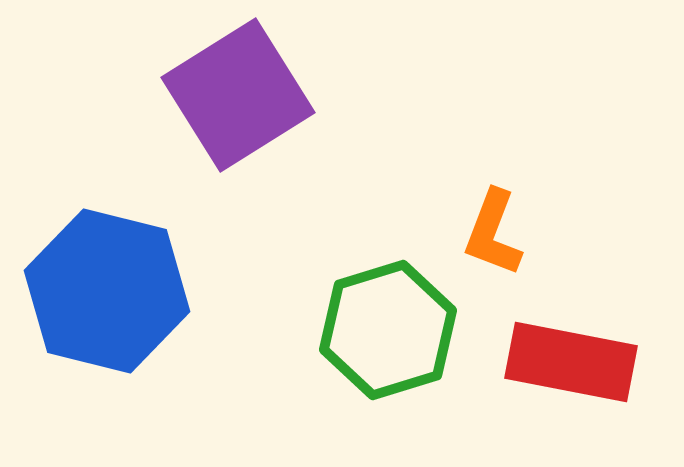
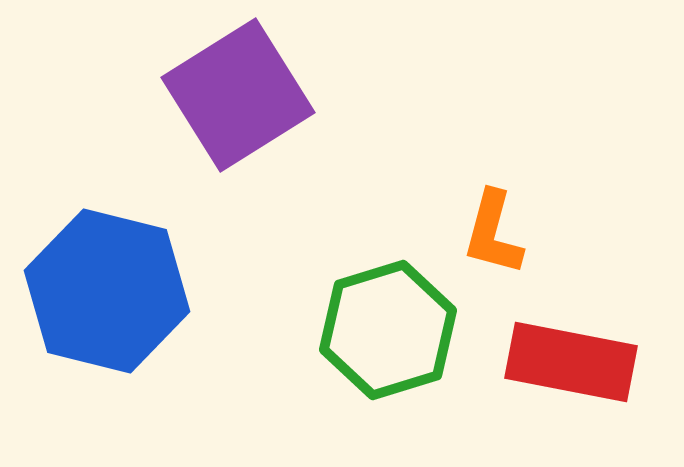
orange L-shape: rotated 6 degrees counterclockwise
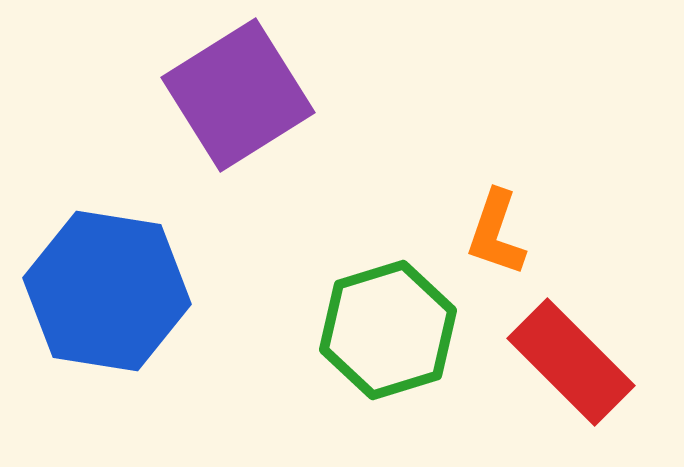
orange L-shape: moved 3 px right; rotated 4 degrees clockwise
blue hexagon: rotated 5 degrees counterclockwise
red rectangle: rotated 34 degrees clockwise
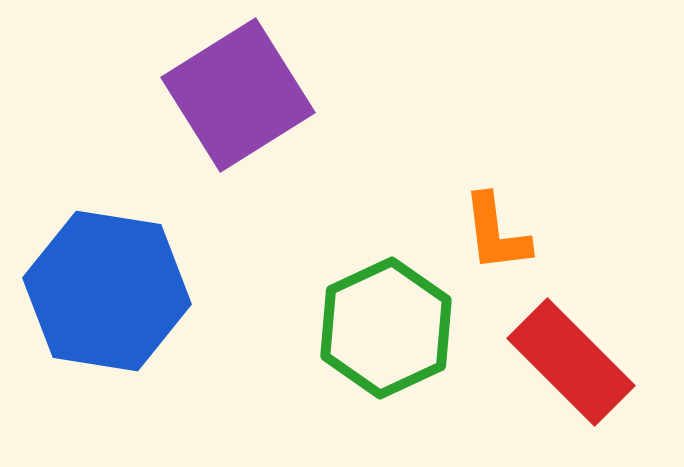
orange L-shape: rotated 26 degrees counterclockwise
green hexagon: moved 2 px left, 2 px up; rotated 8 degrees counterclockwise
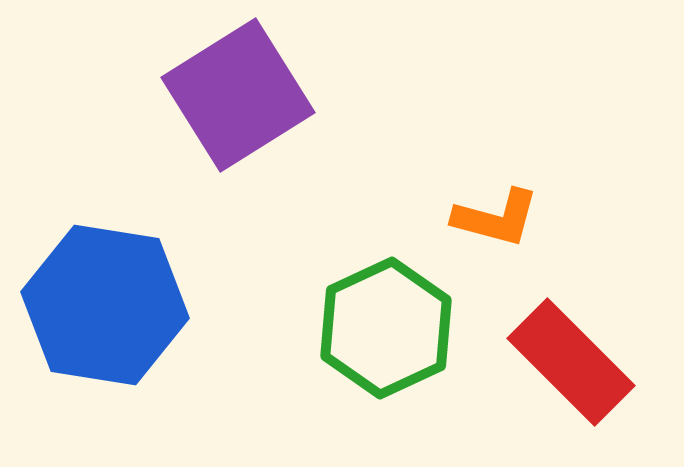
orange L-shape: moved 15 px up; rotated 68 degrees counterclockwise
blue hexagon: moved 2 px left, 14 px down
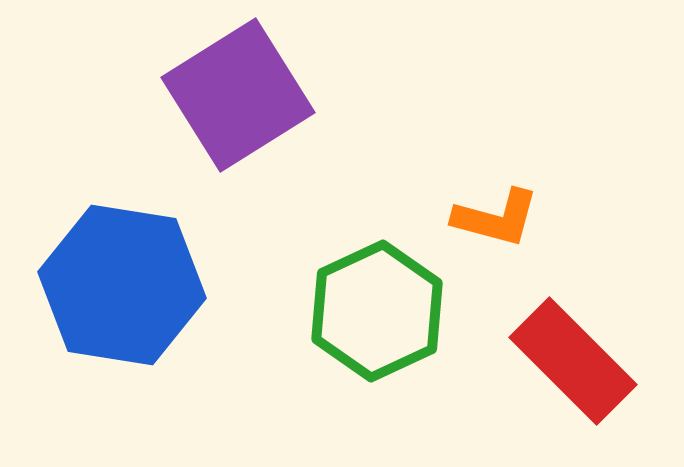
blue hexagon: moved 17 px right, 20 px up
green hexagon: moved 9 px left, 17 px up
red rectangle: moved 2 px right, 1 px up
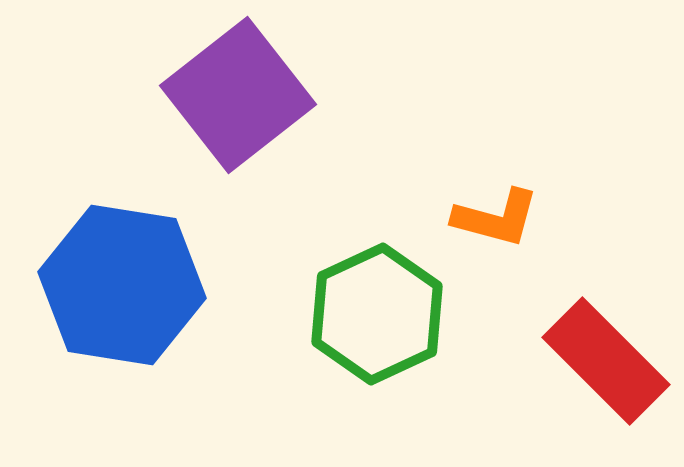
purple square: rotated 6 degrees counterclockwise
green hexagon: moved 3 px down
red rectangle: moved 33 px right
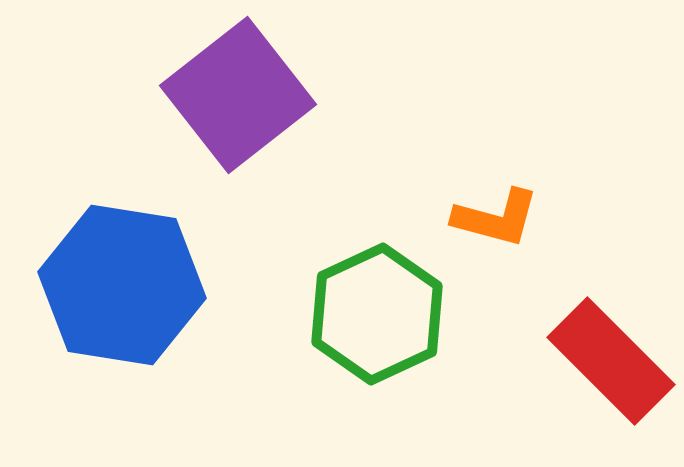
red rectangle: moved 5 px right
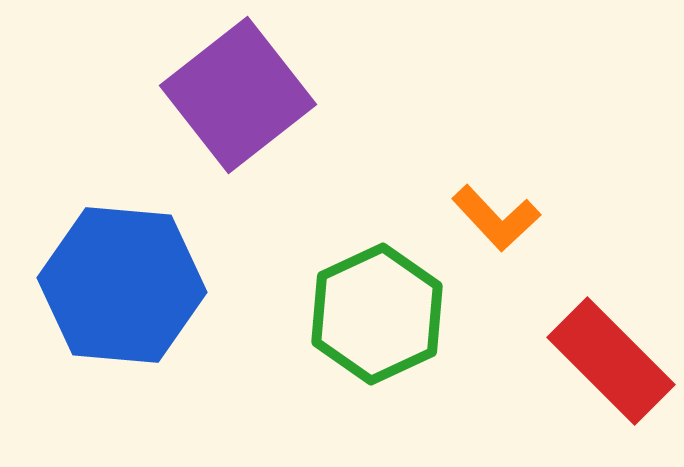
orange L-shape: rotated 32 degrees clockwise
blue hexagon: rotated 4 degrees counterclockwise
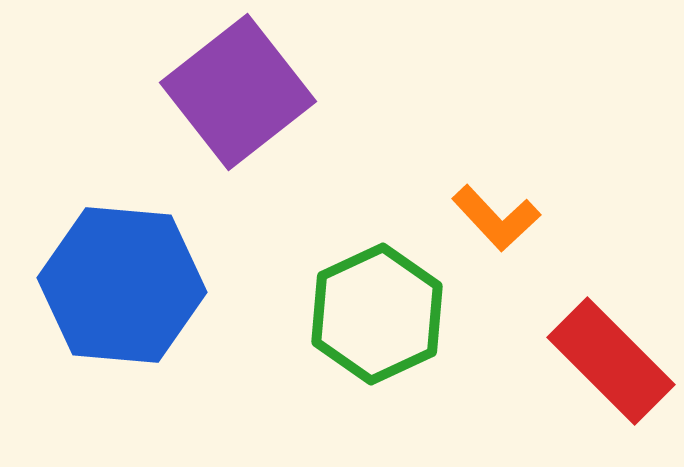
purple square: moved 3 px up
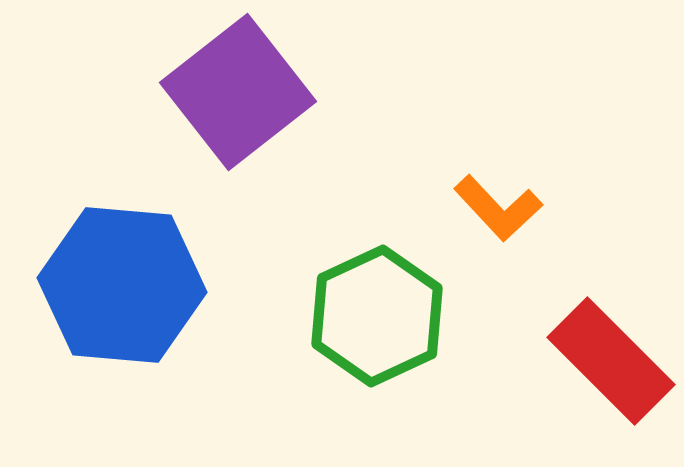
orange L-shape: moved 2 px right, 10 px up
green hexagon: moved 2 px down
